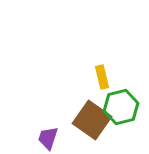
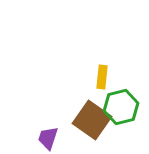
yellow rectangle: rotated 20 degrees clockwise
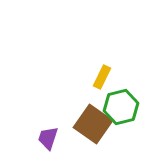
yellow rectangle: rotated 20 degrees clockwise
brown square: moved 1 px right, 4 px down
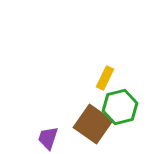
yellow rectangle: moved 3 px right, 1 px down
green hexagon: moved 1 px left
